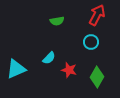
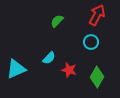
green semicircle: rotated 144 degrees clockwise
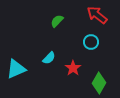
red arrow: rotated 80 degrees counterclockwise
red star: moved 4 px right, 2 px up; rotated 21 degrees clockwise
green diamond: moved 2 px right, 6 px down
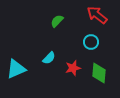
red star: rotated 21 degrees clockwise
green diamond: moved 10 px up; rotated 25 degrees counterclockwise
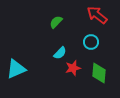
green semicircle: moved 1 px left, 1 px down
cyan semicircle: moved 11 px right, 5 px up
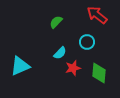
cyan circle: moved 4 px left
cyan triangle: moved 4 px right, 3 px up
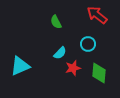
green semicircle: rotated 72 degrees counterclockwise
cyan circle: moved 1 px right, 2 px down
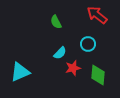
cyan triangle: moved 6 px down
green diamond: moved 1 px left, 2 px down
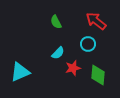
red arrow: moved 1 px left, 6 px down
cyan semicircle: moved 2 px left
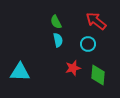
cyan semicircle: moved 13 px up; rotated 56 degrees counterclockwise
cyan triangle: rotated 25 degrees clockwise
